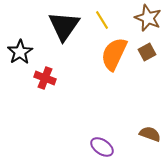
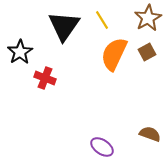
brown star: rotated 20 degrees clockwise
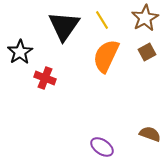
brown star: moved 3 px left
orange semicircle: moved 8 px left, 2 px down
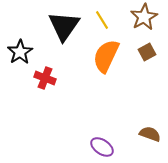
brown star: moved 1 px left, 1 px up
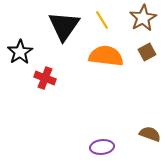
brown star: moved 1 px left, 1 px down
orange semicircle: rotated 72 degrees clockwise
purple ellipse: rotated 40 degrees counterclockwise
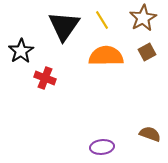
black star: moved 1 px right, 1 px up
orange semicircle: rotated 8 degrees counterclockwise
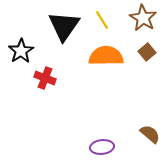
brown star: rotated 12 degrees counterclockwise
brown square: rotated 12 degrees counterclockwise
brown semicircle: rotated 20 degrees clockwise
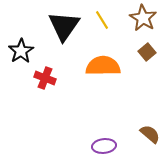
orange semicircle: moved 3 px left, 10 px down
purple ellipse: moved 2 px right, 1 px up
